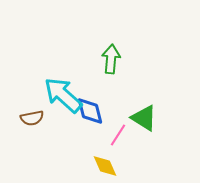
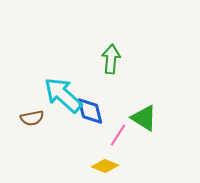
yellow diamond: rotated 44 degrees counterclockwise
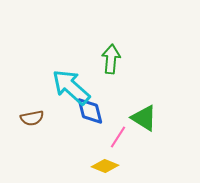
cyan arrow: moved 8 px right, 8 px up
pink line: moved 2 px down
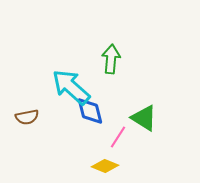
brown semicircle: moved 5 px left, 1 px up
